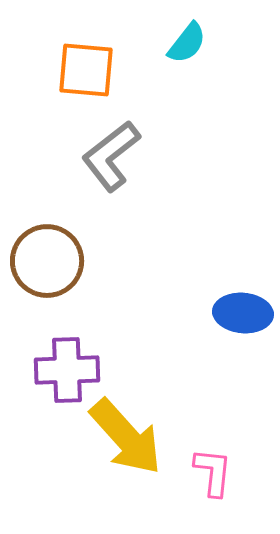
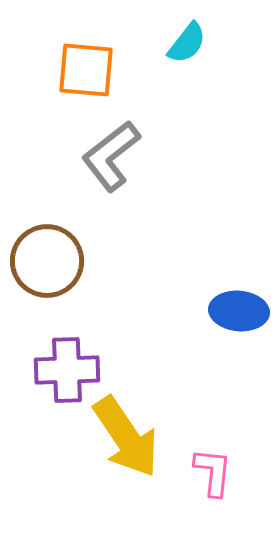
blue ellipse: moved 4 px left, 2 px up
yellow arrow: rotated 8 degrees clockwise
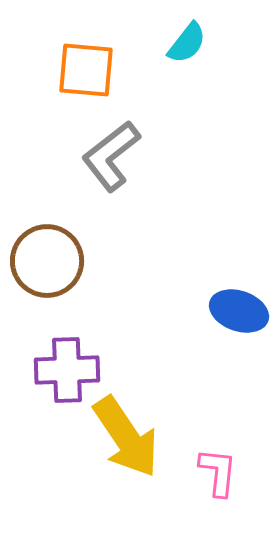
blue ellipse: rotated 14 degrees clockwise
pink L-shape: moved 5 px right
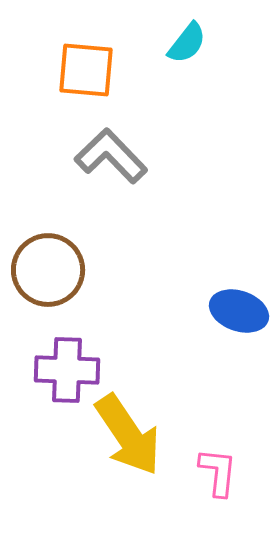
gray L-shape: rotated 84 degrees clockwise
brown circle: moved 1 px right, 9 px down
purple cross: rotated 4 degrees clockwise
yellow arrow: moved 2 px right, 2 px up
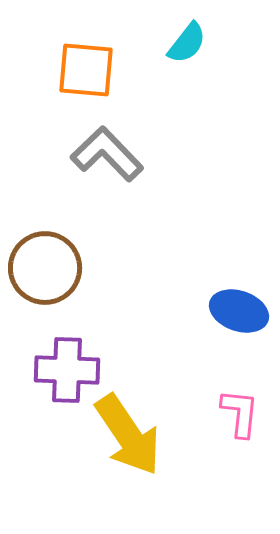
gray L-shape: moved 4 px left, 2 px up
brown circle: moved 3 px left, 2 px up
pink L-shape: moved 22 px right, 59 px up
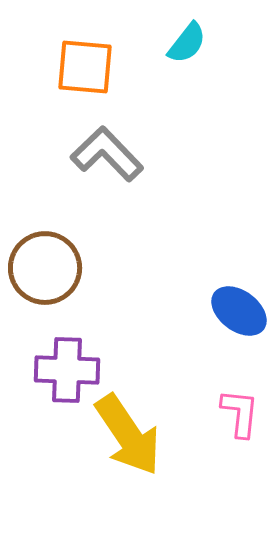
orange square: moved 1 px left, 3 px up
blue ellipse: rotated 18 degrees clockwise
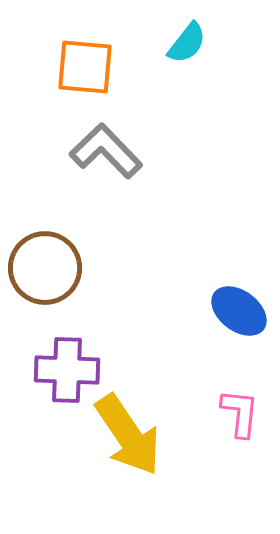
gray L-shape: moved 1 px left, 3 px up
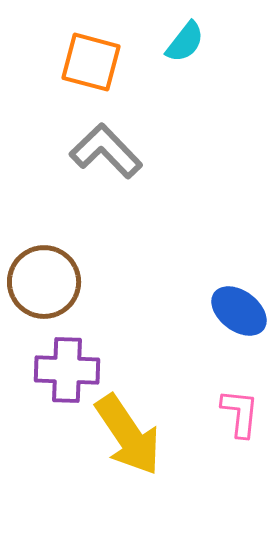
cyan semicircle: moved 2 px left, 1 px up
orange square: moved 6 px right, 5 px up; rotated 10 degrees clockwise
brown circle: moved 1 px left, 14 px down
